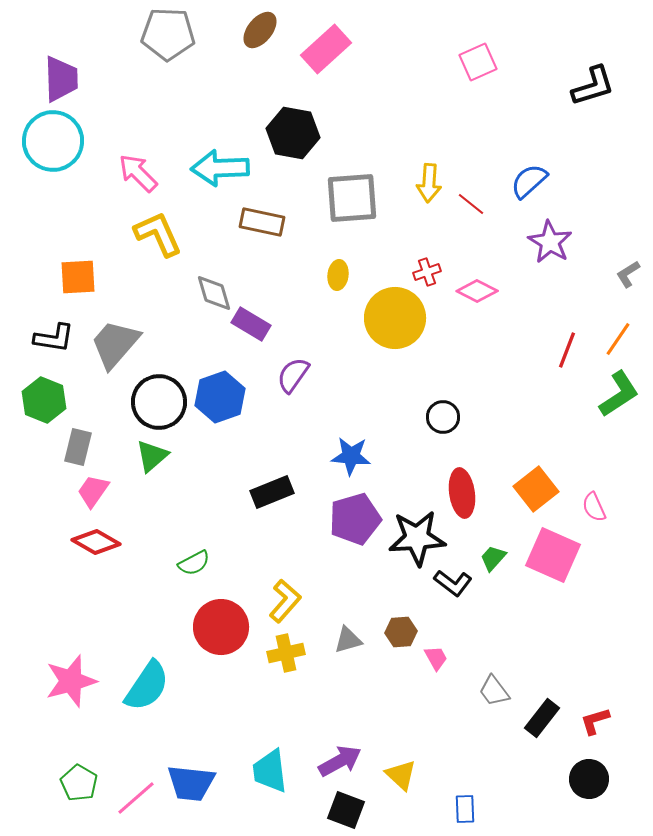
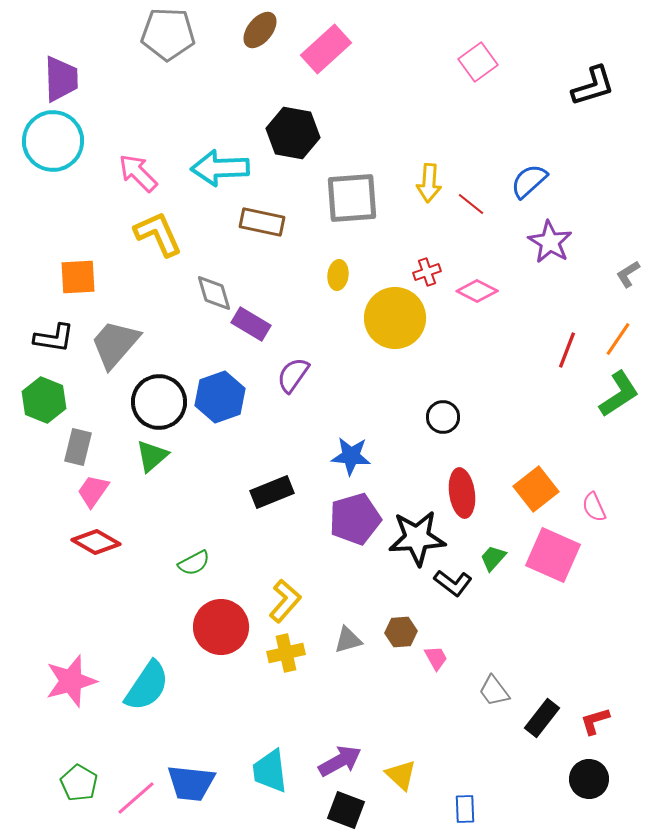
pink square at (478, 62): rotated 12 degrees counterclockwise
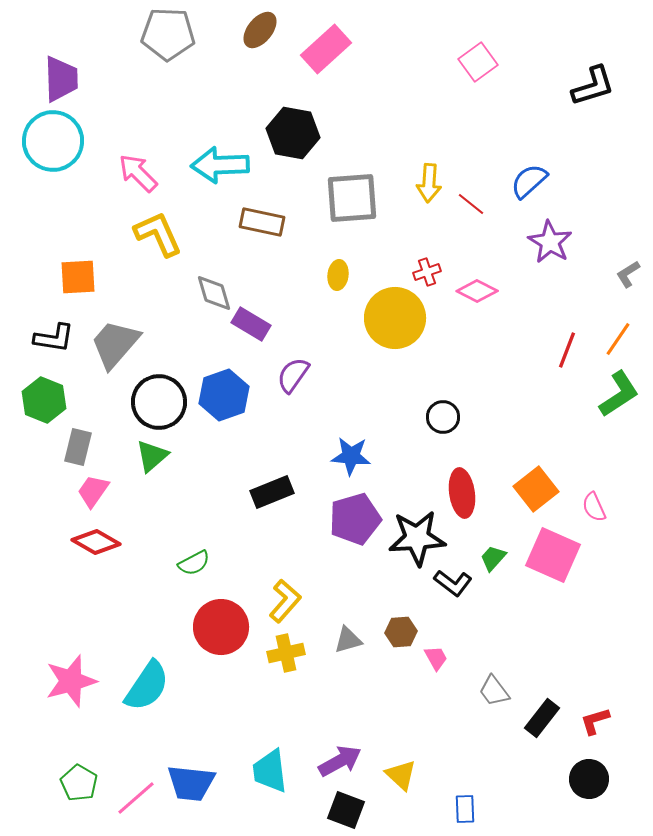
cyan arrow at (220, 168): moved 3 px up
blue hexagon at (220, 397): moved 4 px right, 2 px up
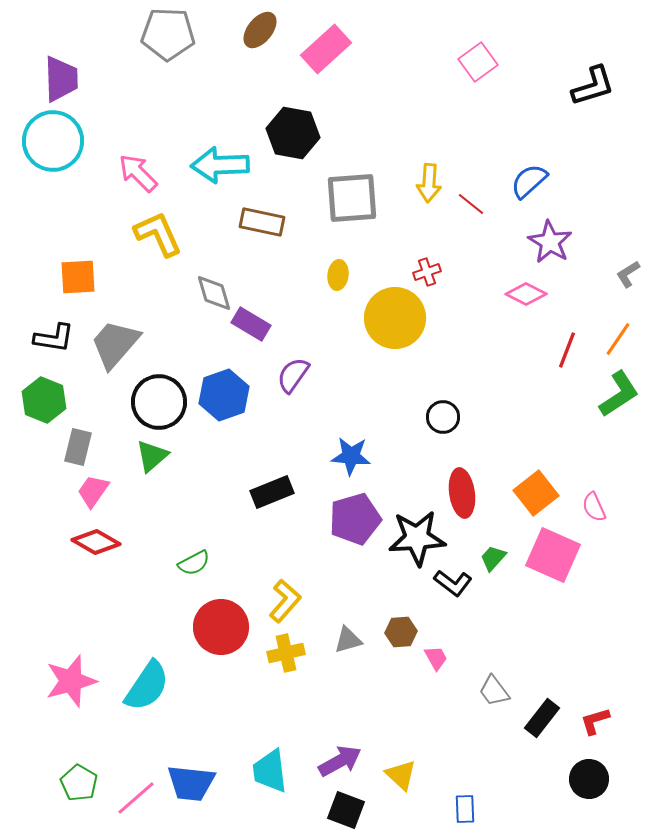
pink diamond at (477, 291): moved 49 px right, 3 px down
orange square at (536, 489): moved 4 px down
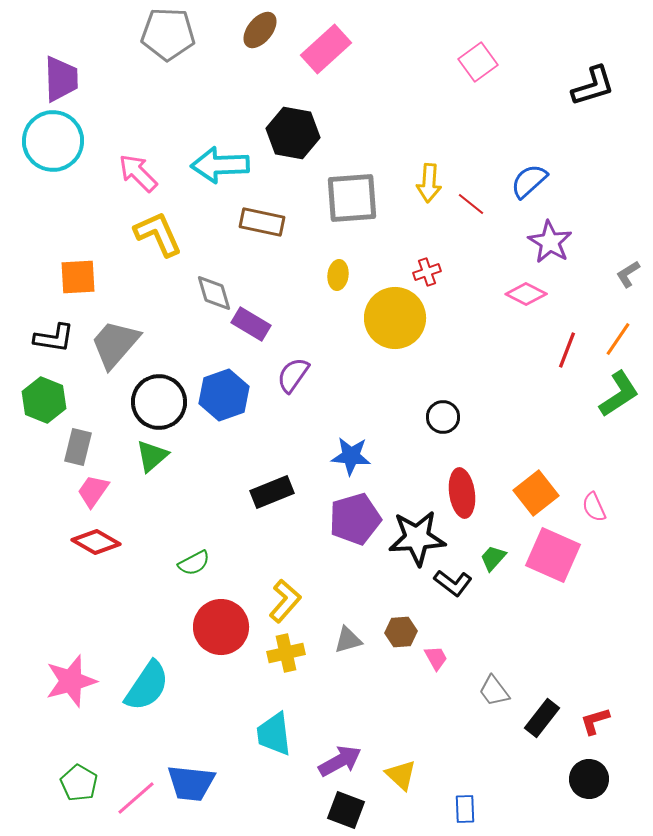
cyan trapezoid at (270, 771): moved 4 px right, 37 px up
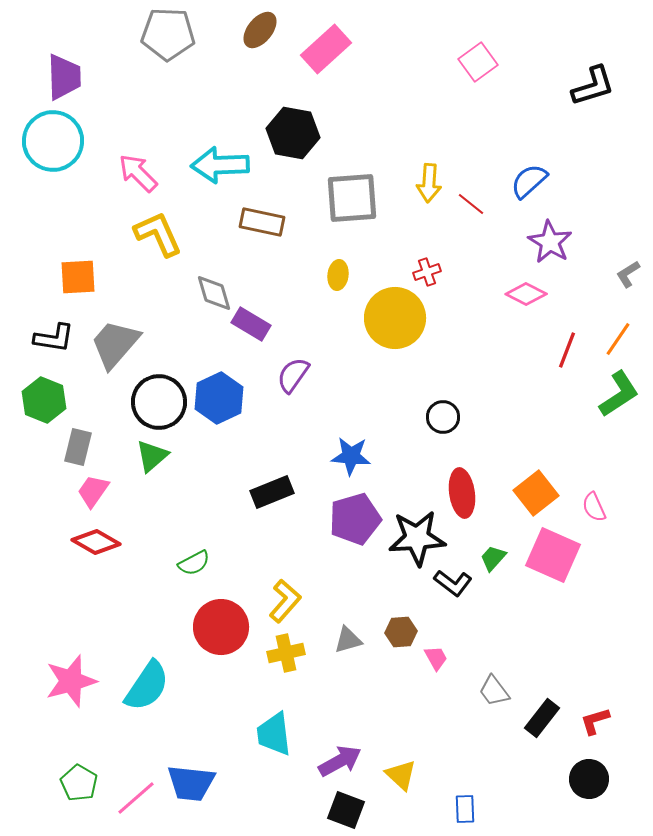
purple trapezoid at (61, 79): moved 3 px right, 2 px up
blue hexagon at (224, 395): moved 5 px left, 3 px down; rotated 6 degrees counterclockwise
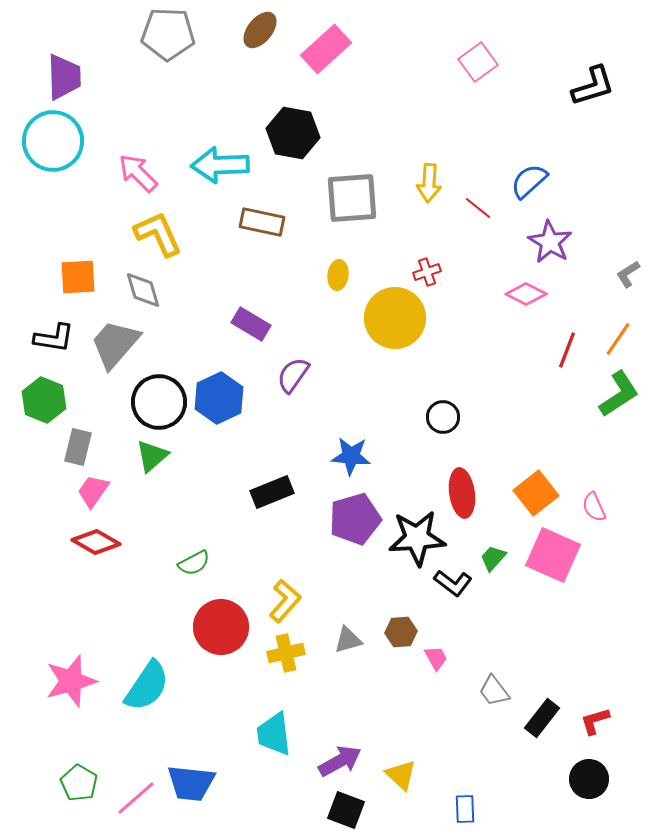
red line at (471, 204): moved 7 px right, 4 px down
gray diamond at (214, 293): moved 71 px left, 3 px up
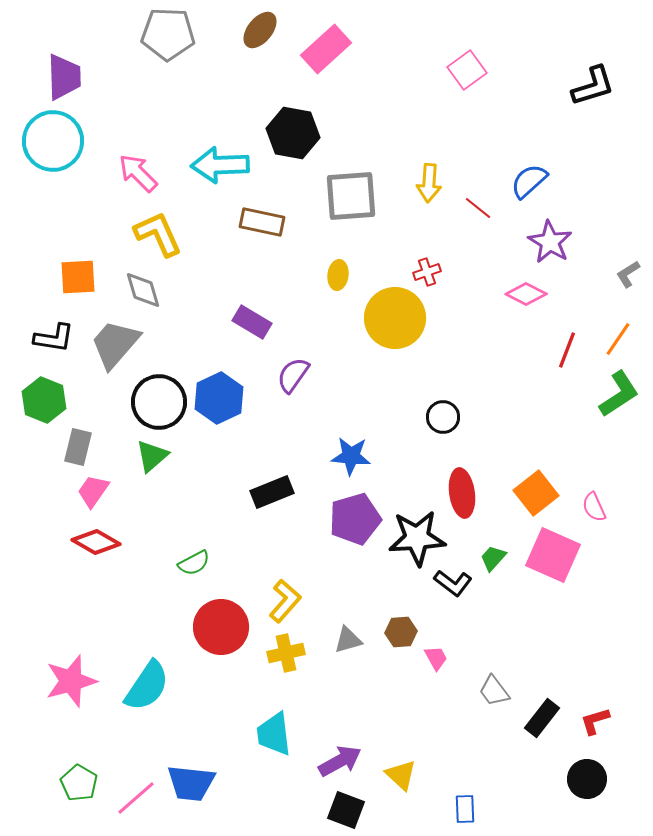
pink square at (478, 62): moved 11 px left, 8 px down
gray square at (352, 198): moved 1 px left, 2 px up
purple rectangle at (251, 324): moved 1 px right, 2 px up
black circle at (589, 779): moved 2 px left
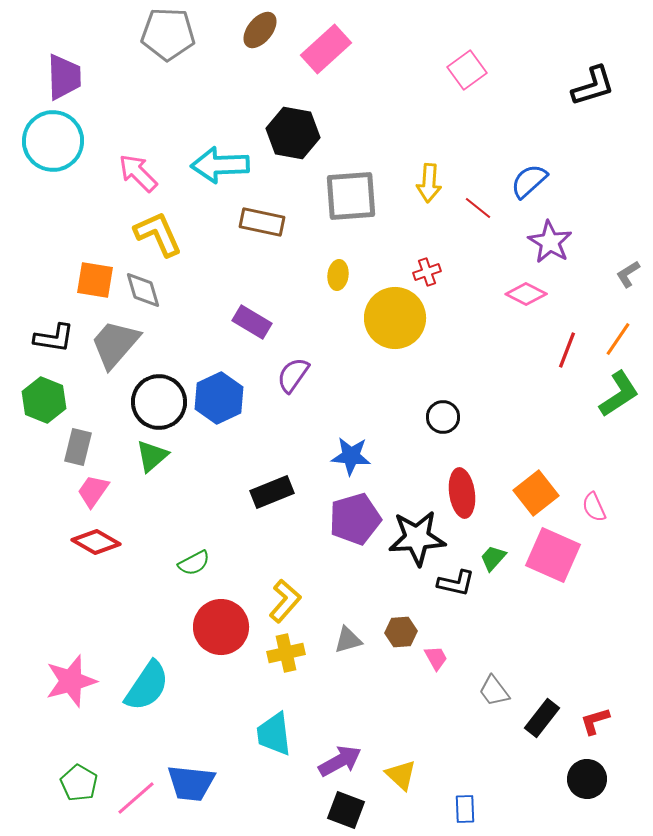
orange square at (78, 277): moved 17 px right, 3 px down; rotated 12 degrees clockwise
black L-shape at (453, 583): moved 3 px right; rotated 24 degrees counterclockwise
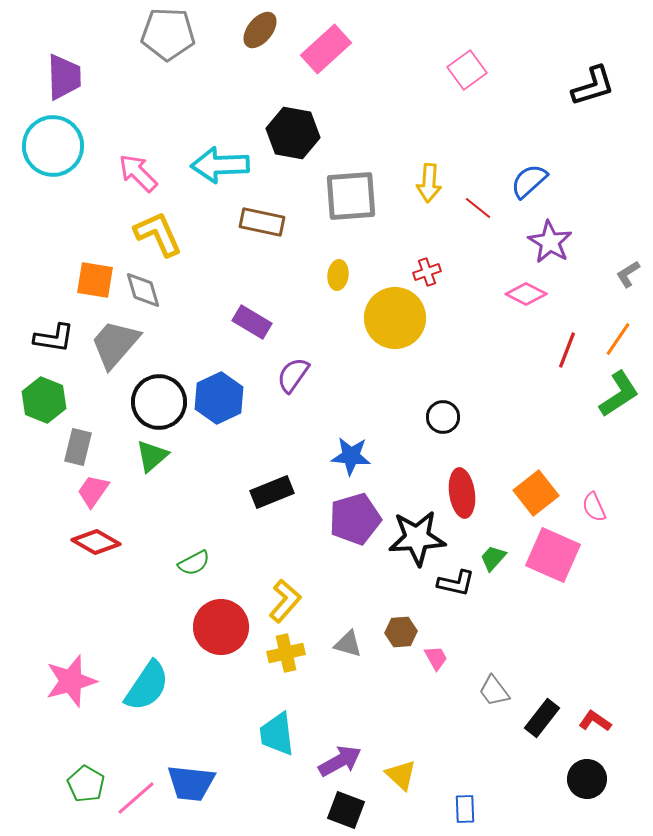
cyan circle at (53, 141): moved 5 px down
gray triangle at (348, 640): moved 4 px down; rotated 32 degrees clockwise
red L-shape at (595, 721): rotated 52 degrees clockwise
cyan trapezoid at (274, 734): moved 3 px right
green pentagon at (79, 783): moved 7 px right, 1 px down
